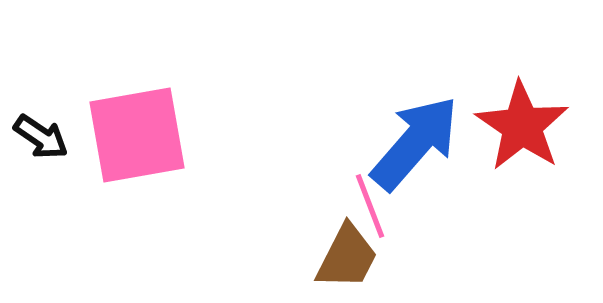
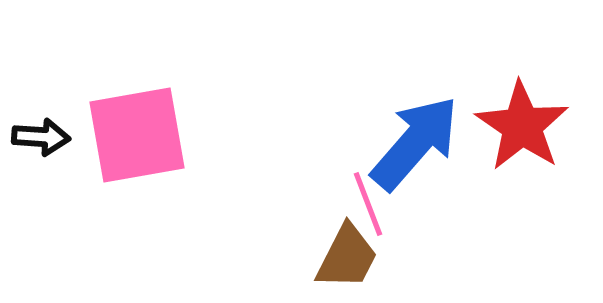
black arrow: rotated 30 degrees counterclockwise
pink line: moved 2 px left, 2 px up
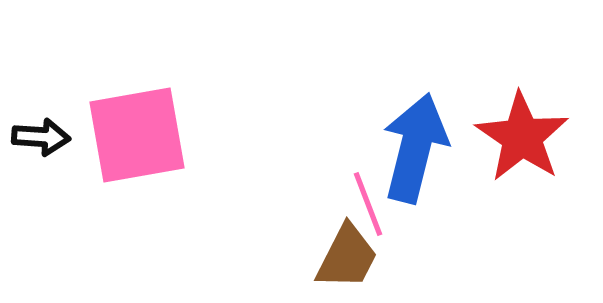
red star: moved 11 px down
blue arrow: moved 5 px down; rotated 27 degrees counterclockwise
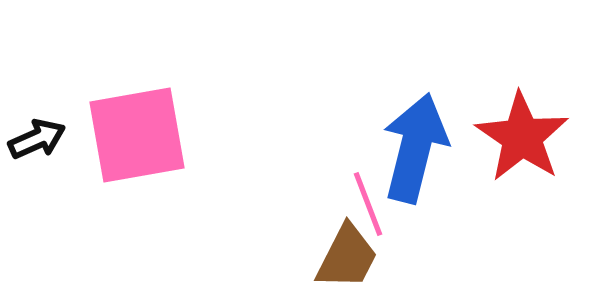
black arrow: moved 4 px left, 2 px down; rotated 28 degrees counterclockwise
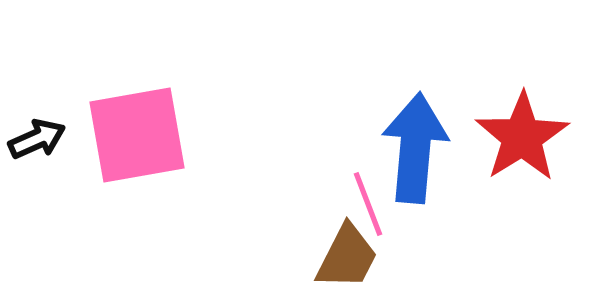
red star: rotated 6 degrees clockwise
blue arrow: rotated 9 degrees counterclockwise
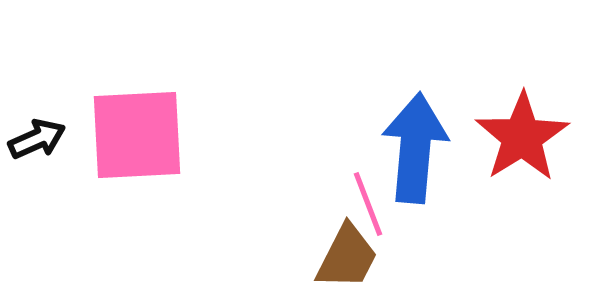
pink square: rotated 7 degrees clockwise
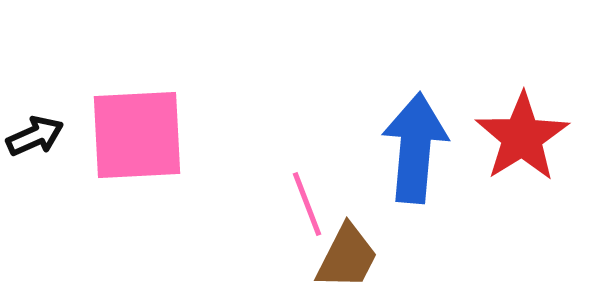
black arrow: moved 2 px left, 3 px up
pink line: moved 61 px left
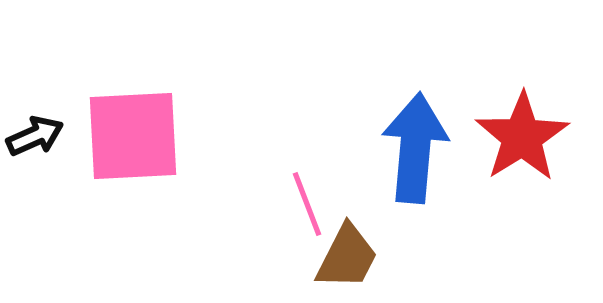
pink square: moved 4 px left, 1 px down
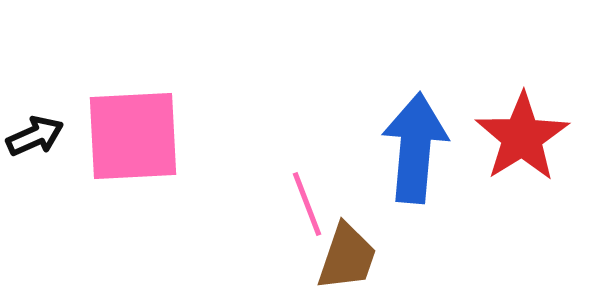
brown trapezoid: rotated 8 degrees counterclockwise
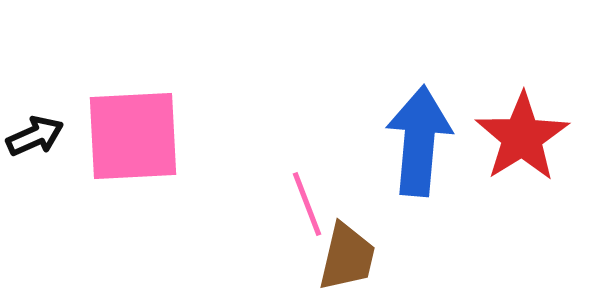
blue arrow: moved 4 px right, 7 px up
brown trapezoid: rotated 6 degrees counterclockwise
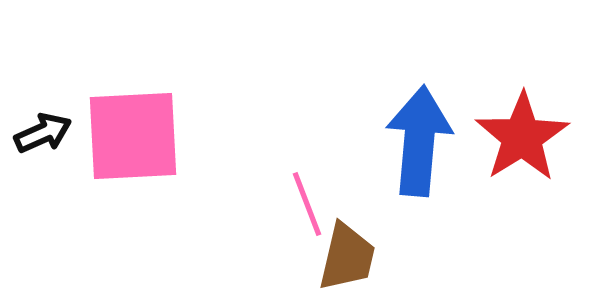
black arrow: moved 8 px right, 3 px up
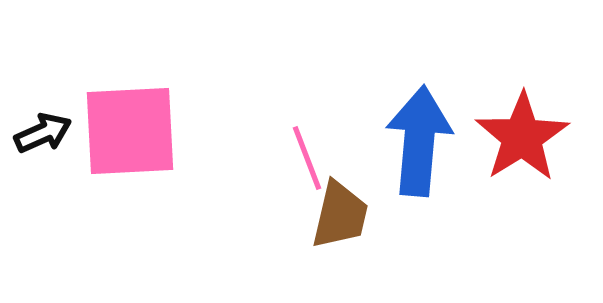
pink square: moved 3 px left, 5 px up
pink line: moved 46 px up
brown trapezoid: moved 7 px left, 42 px up
